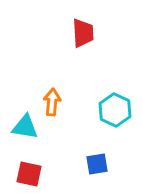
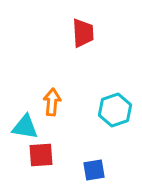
cyan hexagon: rotated 16 degrees clockwise
blue square: moved 3 px left, 6 px down
red square: moved 12 px right, 19 px up; rotated 16 degrees counterclockwise
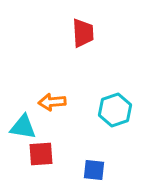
orange arrow: rotated 100 degrees counterclockwise
cyan triangle: moved 2 px left
red square: moved 1 px up
blue square: rotated 15 degrees clockwise
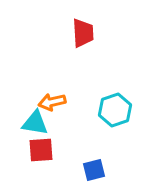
orange arrow: rotated 8 degrees counterclockwise
cyan triangle: moved 12 px right, 4 px up
red square: moved 4 px up
blue square: rotated 20 degrees counterclockwise
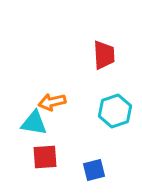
red trapezoid: moved 21 px right, 22 px down
cyan hexagon: moved 1 px down
cyan triangle: moved 1 px left
red square: moved 4 px right, 7 px down
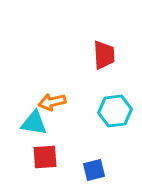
cyan hexagon: rotated 12 degrees clockwise
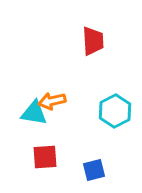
red trapezoid: moved 11 px left, 14 px up
orange arrow: moved 1 px up
cyan hexagon: rotated 20 degrees counterclockwise
cyan triangle: moved 10 px up
